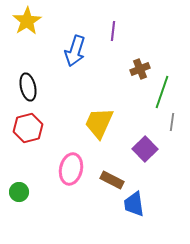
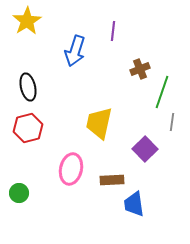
yellow trapezoid: rotated 12 degrees counterclockwise
brown rectangle: rotated 30 degrees counterclockwise
green circle: moved 1 px down
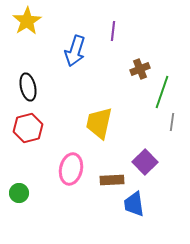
purple square: moved 13 px down
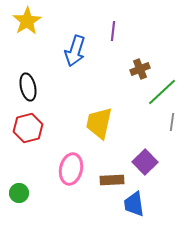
green line: rotated 28 degrees clockwise
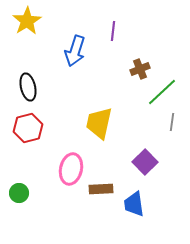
brown rectangle: moved 11 px left, 9 px down
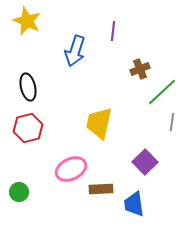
yellow star: rotated 16 degrees counterclockwise
pink ellipse: rotated 52 degrees clockwise
green circle: moved 1 px up
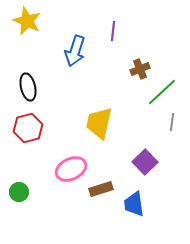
brown rectangle: rotated 15 degrees counterclockwise
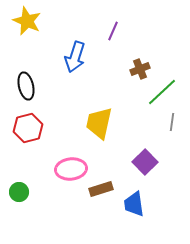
purple line: rotated 18 degrees clockwise
blue arrow: moved 6 px down
black ellipse: moved 2 px left, 1 px up
pink ellipse: rotated 20 degrees clockwise
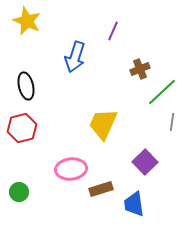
yellow trapezoid: moved 4 px right, 1 px down; rotated 12 degrees clockwise
red hexagon: moved 6 px left
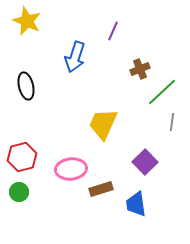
red hexagon: moved 29 px down
blue trapezoid: moved 2 px right
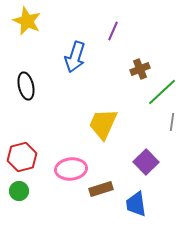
purple square: moved 1 px right
green circle: moved 1 px up
